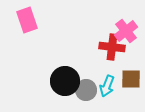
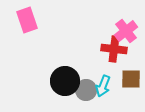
red cross: moved 2 px right, 2 px down
cyan arrow: moved 4 px left
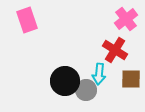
pink cross: moved 12 px up
red cross: moved 1 px right, 1 px down; rotated 25 degrees clockwise
cyan arrow: moved 4 px left, 12 px up; rotated 15 degrees counterclockwise
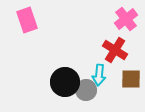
cyan arrow: moved 1 px down
black circle: moved 1 px down
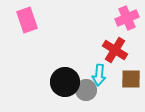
pink cross: moved 1 px right, 1 px up; rotated 15 degrees clockwise
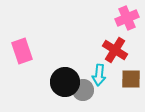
pink rectangle: moved 5 px left, 31 px down
gray circle: moved 3 px left
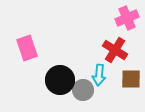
pink rectangle: moved 5 px right, 3 px up
black circle: moved 5 px left, 2 px up
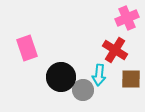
black circle: moved 1 px right, 3 px up
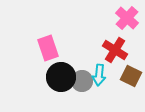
pink cross: rotated 25 degrees counterclockwise
pink rectangle: moved 21 px right
brown square: moved 3 px up; rotated 25 degrees clockwise
gray circle: moved 1 px left, 9 px up
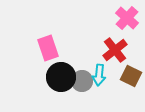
red cross: rotated 20 degrees clockwise
